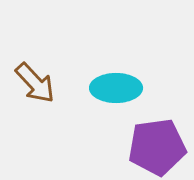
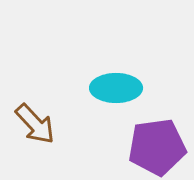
brown arrow: moved 41 px down
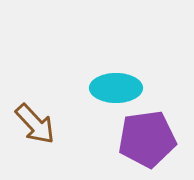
purple pentagon: moved 10 px left, 8 px up
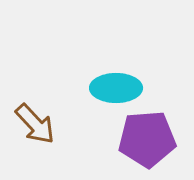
purple pentagon: rotated 4 degrees clockwise
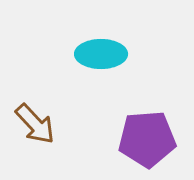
cyan ellipse: moved 15 px left, 34 px up
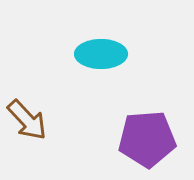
brown arrow: moved 8 px left, 4 px up
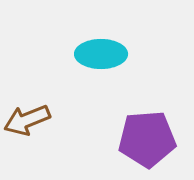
brown arrow: rotated 111 degrees clockwise
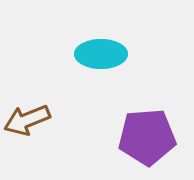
purple pentagon: moved 2 px up
